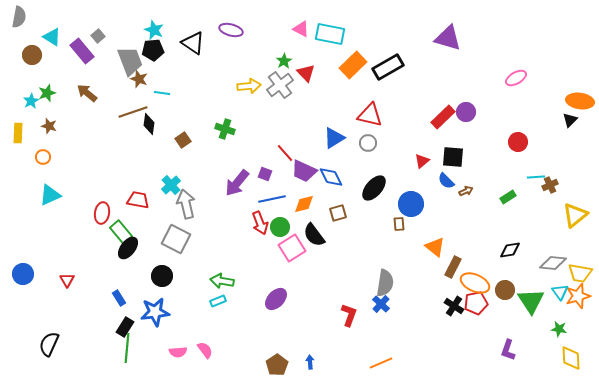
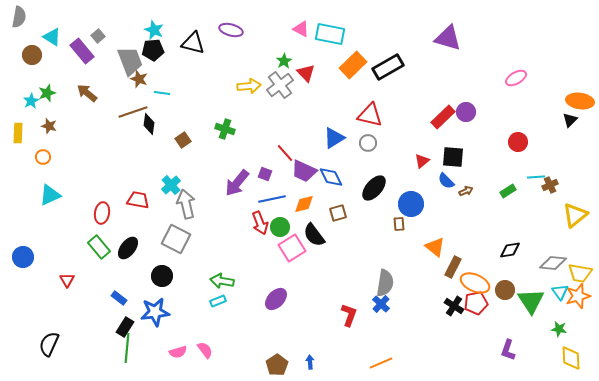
black triangle at (193, 43): rotated 20 degrees counterclockwise
green rectangle at (508, 197): moved 6 px up
green rectangle at (121, 232): moved 22 px left, 15 px down
blue circle at (23, 274): moved 17 px up
blue rectangle at (119, 298): rotated 21 degrees counterclockwise
pink semicircle at (178, 352): rotated 12 degrees counterclockwise
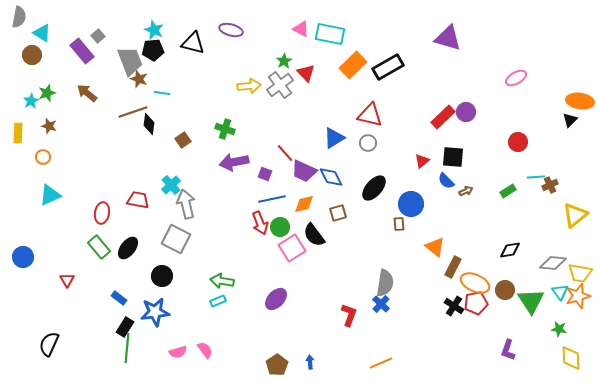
cyan triangle at (52, 37): moved 10 px left, 4 px up
purple arrow at (237, 183): moved 3 px left, 21 px up; rotated 40 degrees clockwise
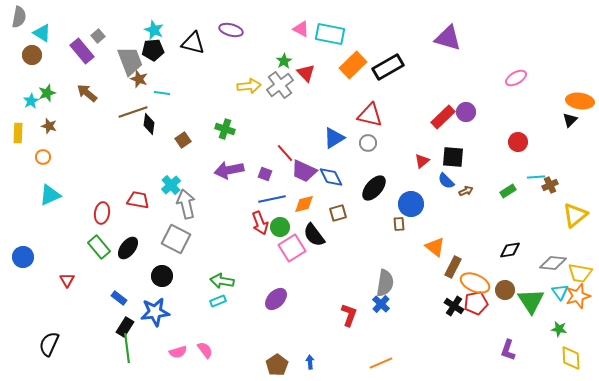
purple arrow at (234, 162): moved 5 px left, 8 px down
green line at (127, 348): rotated 12 degrees counterclockwise
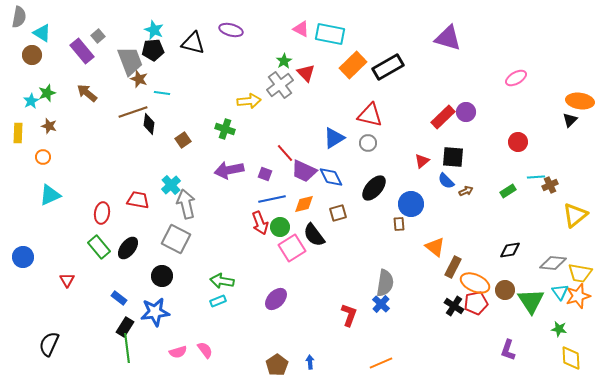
yellow arrow at (249, 86): moved 15 px down
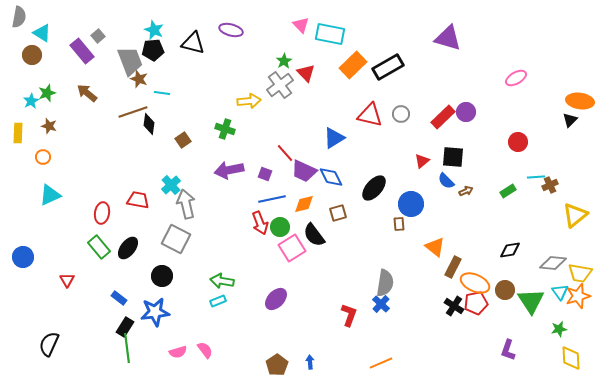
pink triangle at (301, 29): moved 4 px up; rotated 18 degrees clockwise
gray circle at (368, 143): moved 33 px right, 29 px up
green star at (559, 329): rotated 21 degrees counterclockwise
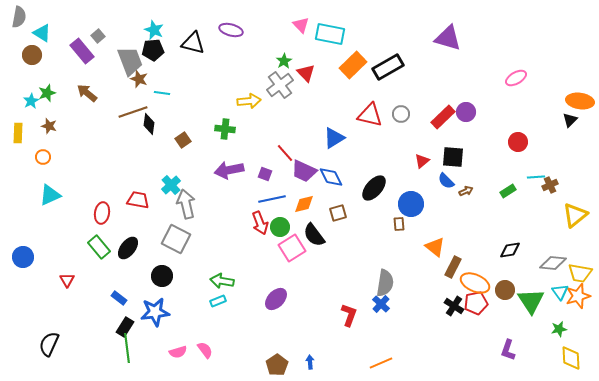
green cross at (225, 129): rotated 12 degrees counterclockwise
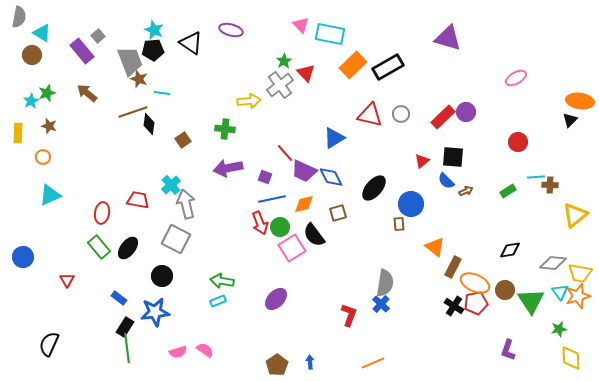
black triangle at (193, 43): moved 2 px left; rotated 20 degrees clockwise
purple arrow at (229, 170): moved 1 px left, 2 px up
purple square at (265, 174): moved 3 px down
brown cross at (550, 185): rotated 28 degrees clockwise
pink semicircle at (205, 350): rotated 18 degrees counterclockwise
orange line at (381, 363): moved 8 px left
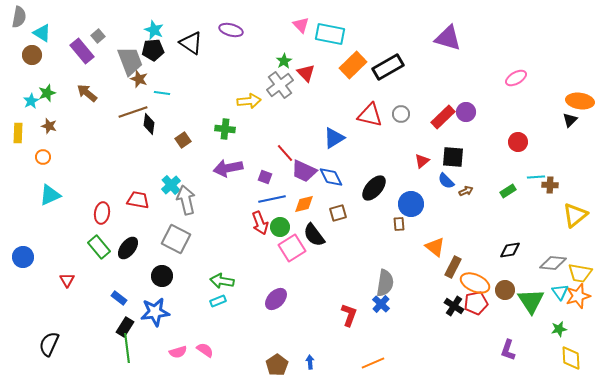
gray arrow at (186, 204): moved 4 px up
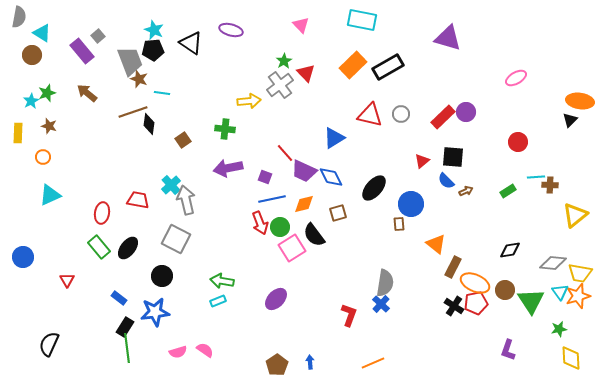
cyan rectangle at (330, 34): moved 32 px right, 14 px up
orange triangle at (435, 247): moved 1 px right, 3 px up
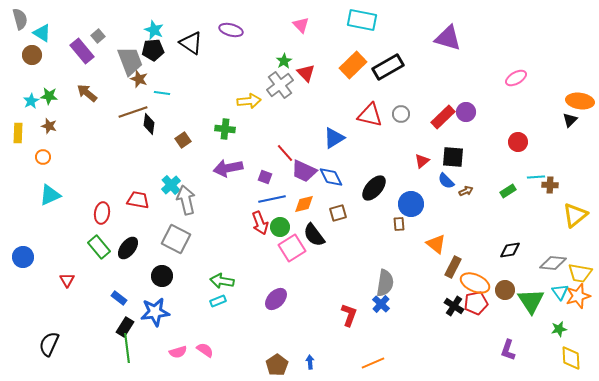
gray semicircle at (19, 17): moved 1 px right, 2 px down; rotated 25 degrees counterclockwise
green star at (47, 93): moved 2 px right, 3 px down; rotated 24 degrees clockwise
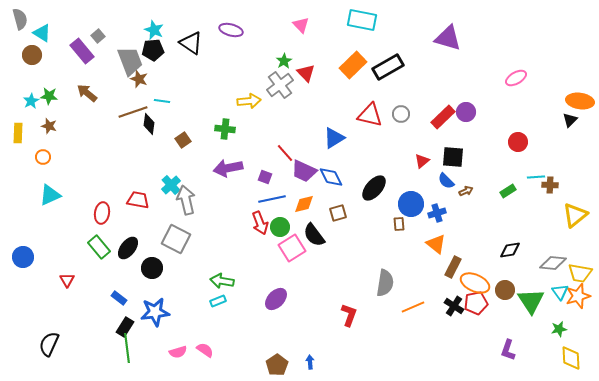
cyan line at (162, 93): moved 8 px down
black circle at (162, 276): moved 10 px left, 8 px up
blue cross at (381, 304): moved 56 px right, 91 px up; rotated 30 degrees clockwise
orange line at (373, 363): moved 40 px right, 56 px up
